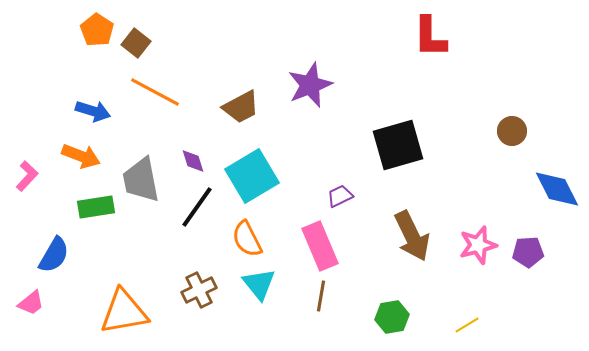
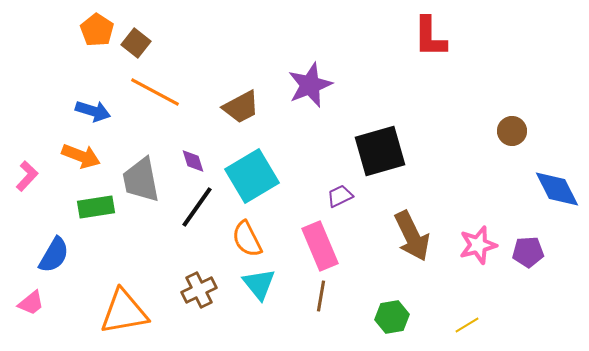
black square: moved 18 px left, 6 px down
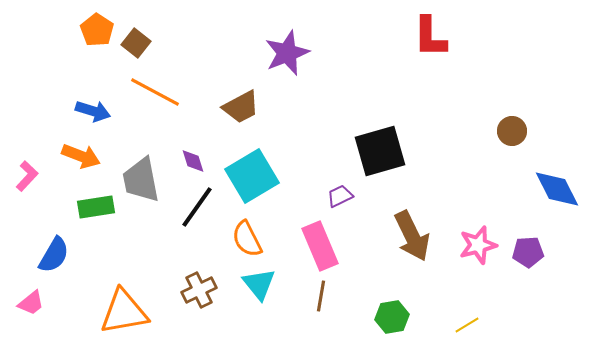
purple star: moved 23 px left, 32 px up
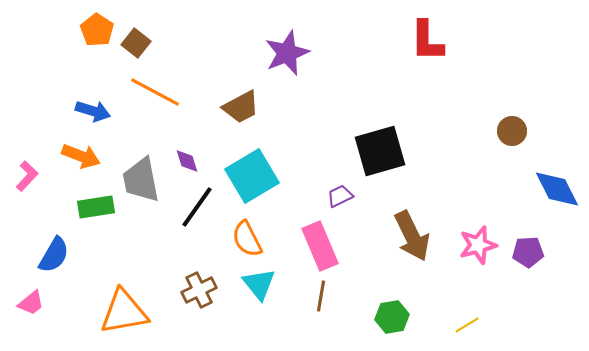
red L-shape: moved 3 px left, 4 px down
purple diamond: moved 6 px left
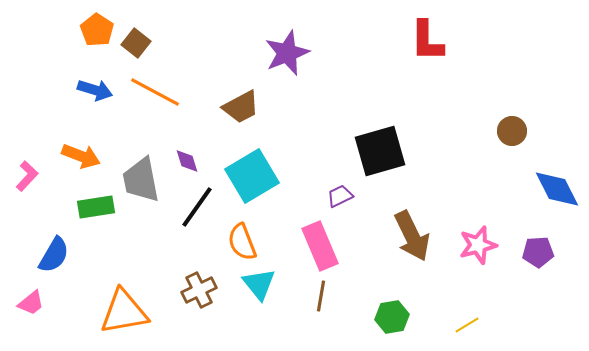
blue arrow: moved 2 px right, 21 px up
orange semicircle: moved 5 px left, 3 px down; rotated 6 degrees clockwise
purple pentagon: moved 10 px right
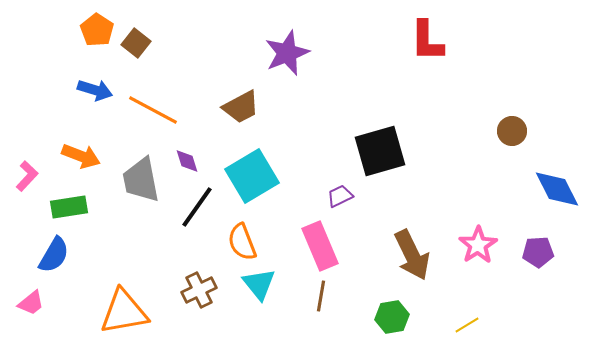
orange line: moved 2 px left, 18 px down
green rectangle: moved 27 px left
brown arrow: moved 19 px down
pink star: rotated 18 degrees counterclockwise
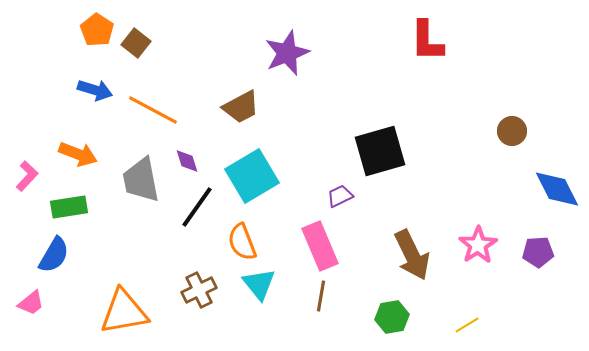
orange arrow: moved 3 px left, 2 px up
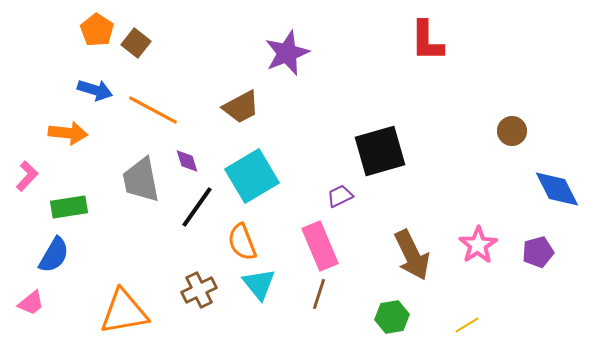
orange arrow: moved 10 px left, 21 px up; rotated 15 degrees counterclockwise
purple pentagon: rotated 12 degrees counterclockwise
brown line: moved 2 px left, 2 px up; rotated 8 degrees clockwise
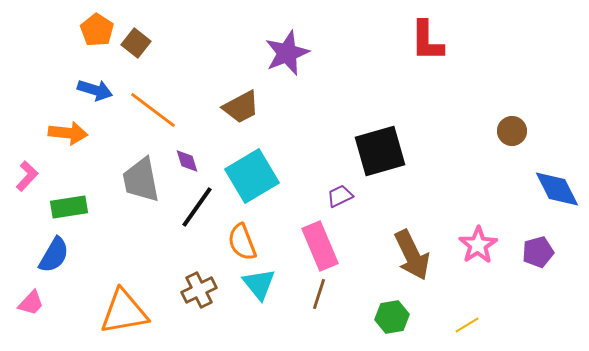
orange line: rotated 9 degrees clockwise
pink trapezoid: rotated 8 degrees counterclockwise
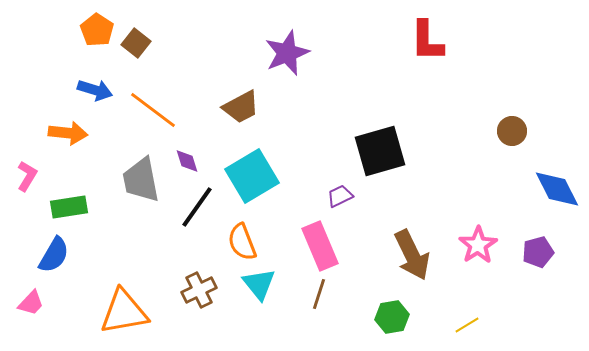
pink L-shape: rotated 12 degrees counterclockwise
